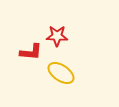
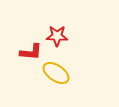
yellow ellipse: moved 5 px left
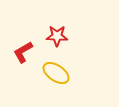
red L-shape: moved 8 px left; rotated 145 degrees clockwise
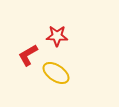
red L-shape: moved 5 px right, 3 px down
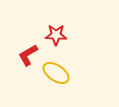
red star: moved 1 px left, 1 px up
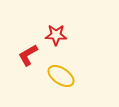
yellow ellipse: moved 5 px right, 3 px down
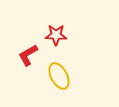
yellow ellipse: moved 2 px left; rotated 28 degrees clockwise
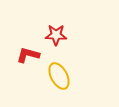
red L-shape: rotated 45 degrees clockwise
